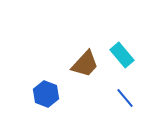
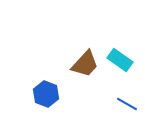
cyan rectangle: moved 2 px left, 5 px down; rotated 15 degrees counterclockwise
blue line: moved 2 px right, 6 px down; rotated 20 degrees counterclockwise
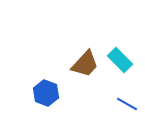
cyan rectangle: rotated 10 degrees clockwise
blue hexagon: moved 1 px up
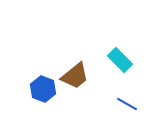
brown trapezoid: moved 10 px left, 12 px down; rotated 8 degrees clockwise
blue hexagon: moved 3 px left, 4 px up
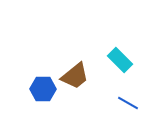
blue hexagon: rotated 20 degrees counterclockwise
blue line: moved 1 px right, 1 px up
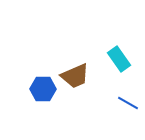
cyan rectangle: moved 1 px left, 1 px up; rotated 10 degrees clockwise
brown trapezoid: rotated 16 degrees clockwise
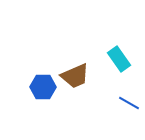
blue hexagon: moved 2 px up
blue line: moved 1 px right
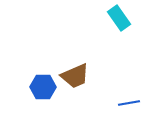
cyan rectangle: moved 41 px up
blue line: rotated 40 degrees counterclockwise
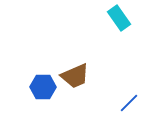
blue line: rotated 35 degrees counterclockwise
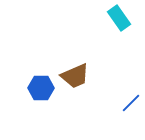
blue hexagon: moved 2 px left, 1 px down
blue line: moved 2 px right
